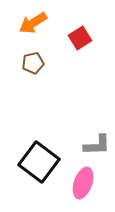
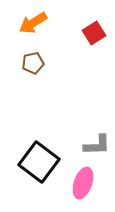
red square: moved 14 px right, 5 px up
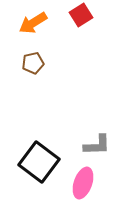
red square: moved 13 px left, 18 px up
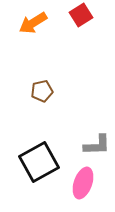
brown pentagon: moved 9 px right, 28 px down
black square: rotated 24 degrees clockwise
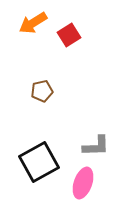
red square: moved 12 px left, 20 px down
gray L-shape: moved 1 px left, 1 px down
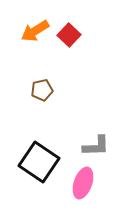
orange arrow: moved 2 px right, 8 px down
red square: rotated 15 degrees counterclockwise
brown pentagon: moved 1 px up
black square: rotated 27 degrees counterclockwise
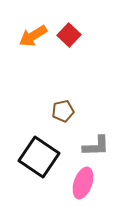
orange arrow: moved 2 px left, 5 px down
brown pentagon: moved 21 px right, 21 px down
black square: moved 5 px up
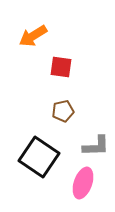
red square: moved 8 px left, 32 px down; rotated 35 degrees counterclockwise
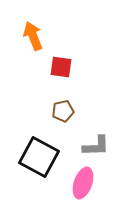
orange arrow: rotated 100 degrees clockwise
black square: rotated 6 degrees counterclockwise
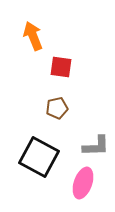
brown pentagon: moved 6 px left, 3 px up
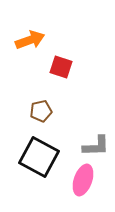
orange arrow: moved 3 px left, 4 px down; rotated 92 degrees clockwise
red square: rotated 10 degrees clockwise
brown pentagon: moved 16 px left, 3 px down
pink ellipse: moved 3 px up
